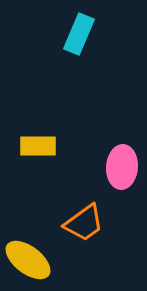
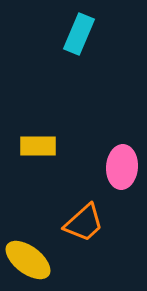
orange trapezoid: rotated 6 degrees counterclockwise
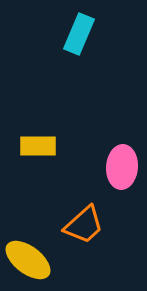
orange trapezoid: moved 2 px down
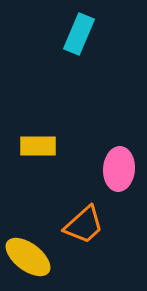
pink ellipse: moved 3 px left, 2 px down
yellow ellipse: moved 3 px up
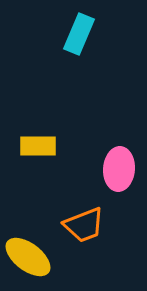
orange trapezoid: rotated 21 degrees clockwise
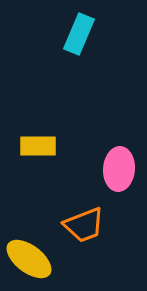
yellow ellipse: moved 1 px right, 2 px down
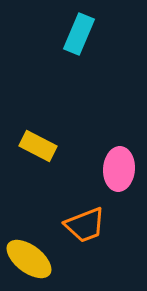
yellow rectangle: rotated 27 degrees clockwise
orange trapezoid: moved 1 px right
